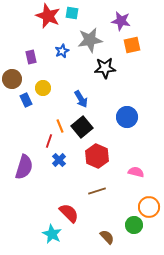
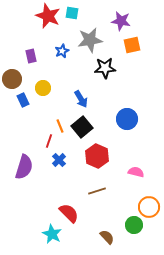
purple rectangle: moved 1 px up
blue rectangle: moved 3 px left
blue circle: moved 2 px down
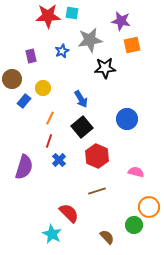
red star: rotated 25 degrees counterclockwise
blue rectangle: moved 1 px right, 1 px down; rotated 64 degrees clockwise
orange line: moved 10 px left, 8 px up; rotated 48 degrees clockwise
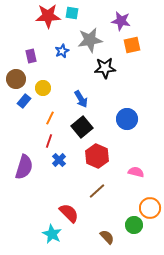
brown circle: moved 4 px right
brown line: rotated 24 degrees counterclockwise
orange circle: moved 1 px right, 1 px down
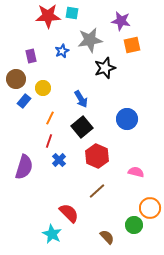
black star: rotated 15 degrees counterclockwise
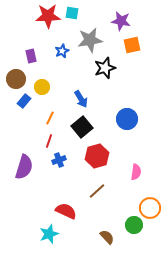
yellow circle: moved 1 px left, 1 px up
red hexagon: rotated 20 degrees clockwise
blue cross: rotated 24 degrees clockwise
pink semicircle: rotated 84 degrees clockwise
red semicircle: moved 3 px left, 2 px up; rotated 20 degrees counterclockwise
cyan star: moved 3 px left; rotated 24 degrees clockwise
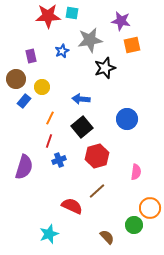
blue arrow: rotated 126 degrees clockwise
red semicircle: moved 6 px right, 5 px up
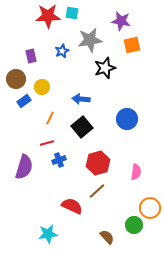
blue rectangle: rotated 16 degrees clockwise
red line: moved 2 px left, 2 px down; rotated 56 degrees clockwise
red hexagon: moved 1 px right, 7 px down
cyan star: moved 1 px left; rotated 12 degrees clockwise
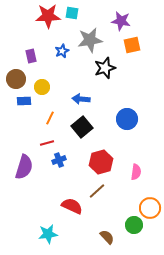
blue rectangle: rotated 32 degrees clockwise
red hexagon: moved 3 px right, 1 px up
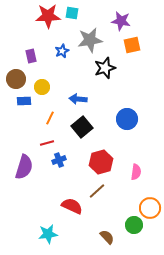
blue arrow: moved 3 px left
